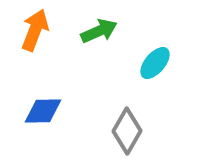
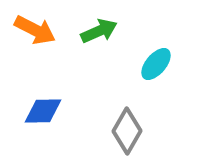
orange arrow: rotated 96 degrees clockwise
cyan ellipse: moved 1 px right, 1 px down
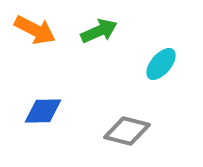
cyan ellipse: moved 5 px right
gray diamond: rotated 75 degrees clockwise
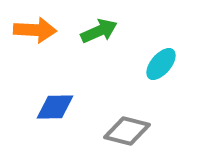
orange arrow: rotated 24 degrees counterclockwise
blue diamond: moved 12 px right, 4 px up
